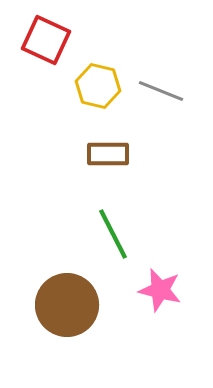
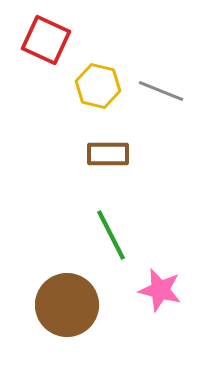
green line: moved 2 px left, 1 px down
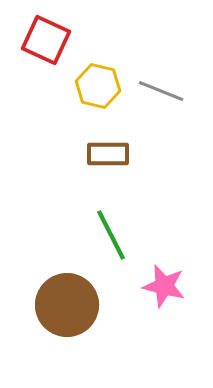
pink star: moved 4 px right, 4 px up
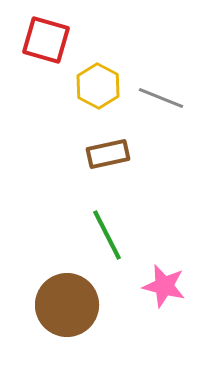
red square: rotated 9 degrees counterclockwise
yellow hexagon: rotated 15 degrees clockwise
gray line: moved 7 px down
brown rectangle: rotated 12 degrees counterclockwise
green line: moved 4 px left
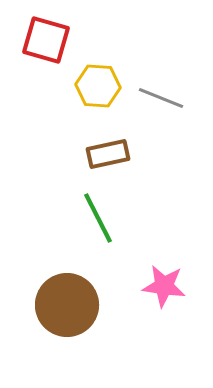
yellow hexagon: rotated 24 degrees counterclockwise
green line: moved 9 px left, 17 px up
pink star: rotated 6 degrees counterclockwise
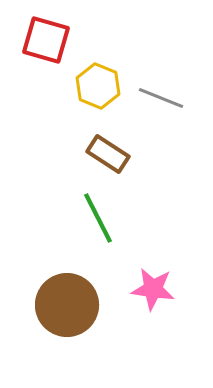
yellow hexagon: rotated 18 degrees clockwise
brown rectangle: rotated 45 degrees clockwise
pink star: moved 11 px left, 3 px down
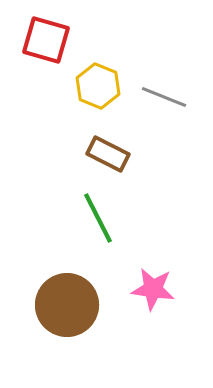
gray line: moved 3 px right, 1 px up
brown rectangle: rotated 6 degrees counterclockwise
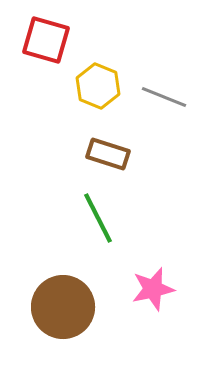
brown rectangle: rotated 9 degrees counterclockwise
pink star: rotated 21 degrees counterclockwise
brown circle: moved 4 px left, 2 px down
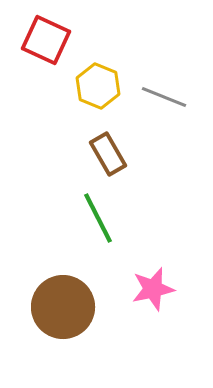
red square: rotated 9 degrees clockwise
brown rectangle: rotated 42 degrees clockwise
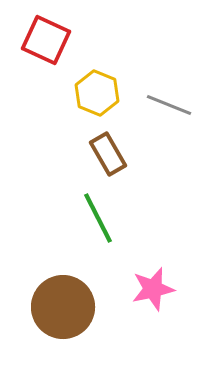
yellow hexagon: moved 1 px left, 7 px down
gray line: moved 5 px right, 8 px down
